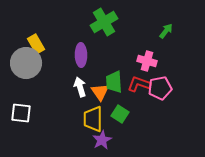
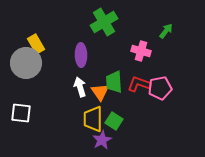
pink cross: moved 6 px left, 10 px up
green square: moved 6 px left, 7 px down
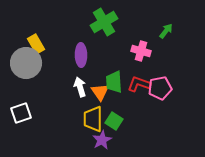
white square: rotated 25 degrees counterclockwise
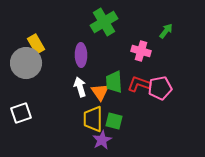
green square: rotated 18 degrees counterclockwise
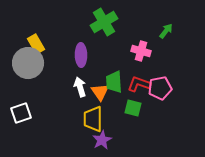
gray circle: moved 2 px right
green square: moved 19 px right, 13 px up
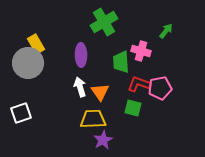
green trapezoid: moved 7 px right, 20 px up
yellow trapezoid: rotated 88 degrees clockwise
purple star: moved 1 px right
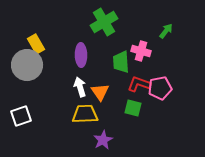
gray circle: moved 1 px left, 2 px down
white square: moved 3 px down
yellow trapezoid: moved 8 px left, 5 px up
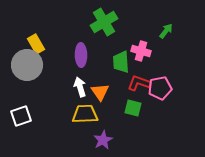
red L-shape: moved 1 px up
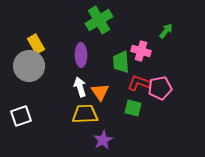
green cross: moved 5 px left, 2 px up
gray circle: moved 2 px right, 1 px down
